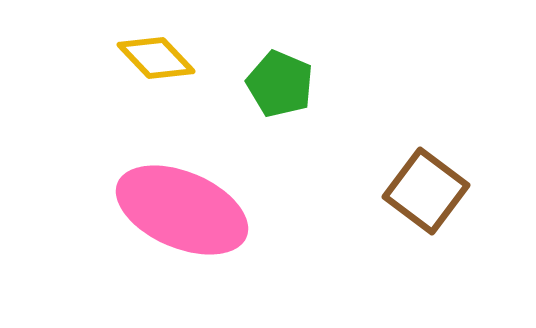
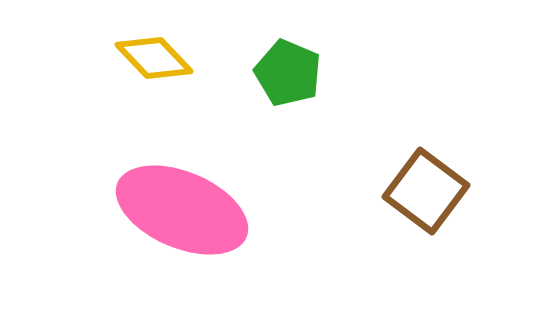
yellow diamond: moved 2 px left
green pentagon: moved 8 px right, 11 px up
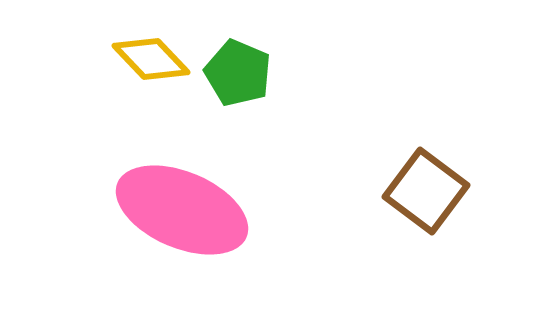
yellow diamond: moved 3 px left, 1 px down
green pentagon: moved 50 px left
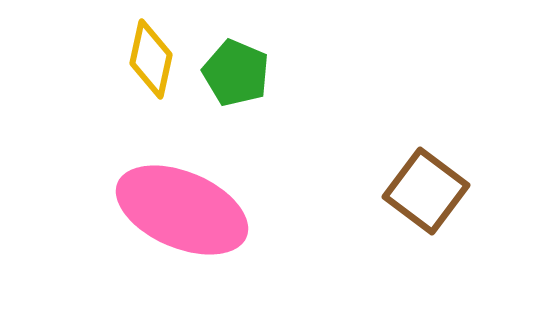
yellow diamond: rotated 56 degrees clockwise
green pentagon: moved 2 px left
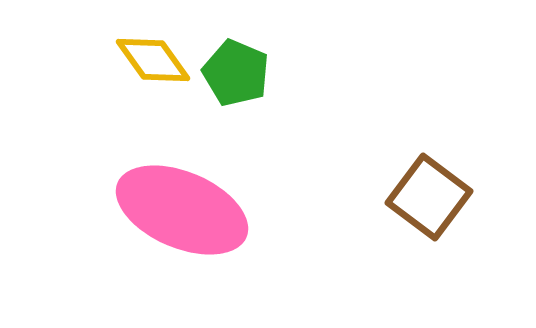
yellow diamond: moved 2 px right, 1 px down; rotated 48 degrees counterclockwise
brown square: moved 3 px right, 6 px down
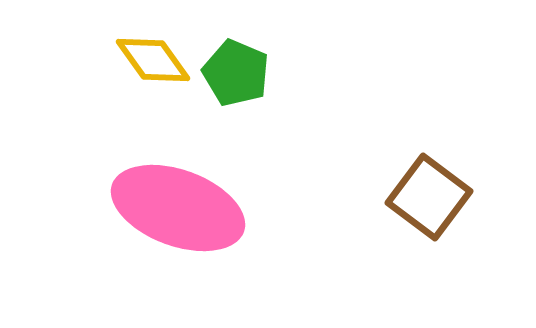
pink ellipse: moved 4 px left, 2 px up; rotated 3 degrees counterclockwise
